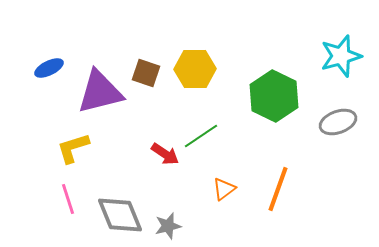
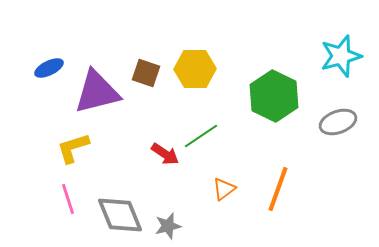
purple triangle: moved 3 px left
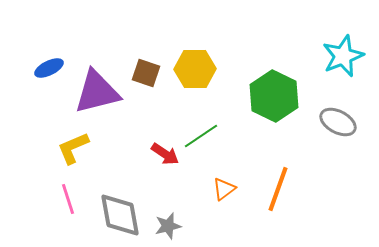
cyan star: moved 2 px right; rotated 6 degrees counterclockwise
gray ellipse: rotated 48 degrees clockwise
yellow L-shape: rotated 6 degrees counterclockwise
gray diamond: rotated 12 degrees clockwise
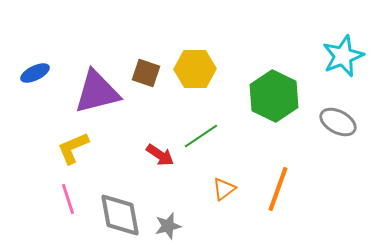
blue ellipse: moved 14 px left, 5 px down
red arrow: moved 5 px left, 1 px down
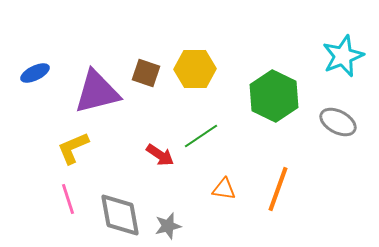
orange triangle: rotated 45 degrees clockwise
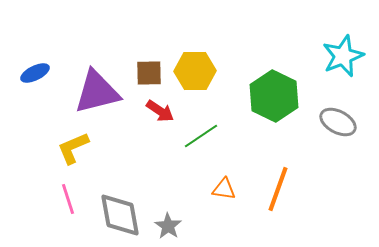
yellow hexagon: moved 2 px down
brown square: moved 3 px right; rotated 20 degrees counterclockwise
red arrow: moved 44 px up
gray star: rotated 24 degrees counterclockwise
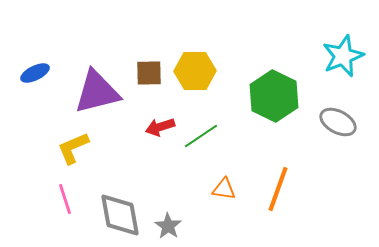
red arrow: moved 16 px down; rotated 128 degrees clockwise
pink line: moved 3 px left
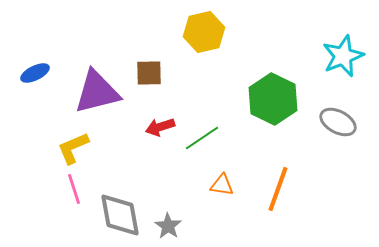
yellow hexagon: moved 9 px right, 39 px up; rotated 12 degrees counterclockwise
green hexagon: moved 1 px left, 3 px down
green line: moved 1 px right, 2 px down
orange triangle: moved 2 px left, 4 px up
pink line: moved 9 px right, 10 px up
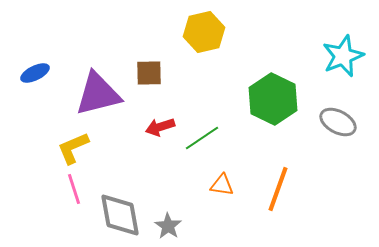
purple triangle: moved 1 px right, 2 px down
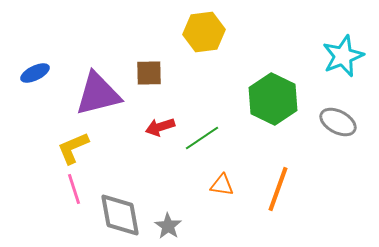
yellow hexagon: rotated 6 degrees clockwise
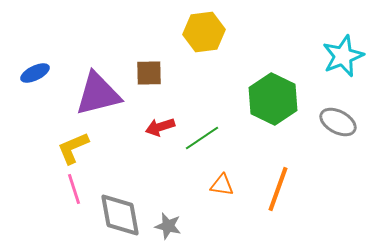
gray star: rotated 20 degrees counterclockwise
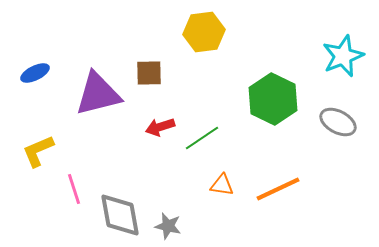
yellow L-shape: moved 35 px left, 3 px down
orange line: rotated 45 degrees clockwise
